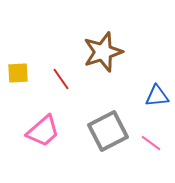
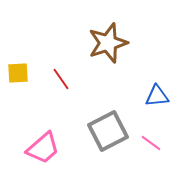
brown star: moved 5 px right, 9 px up
pink trapezoid: moved 17 px down
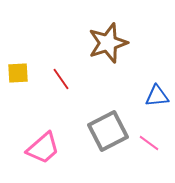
pink line: moved 2 px left
